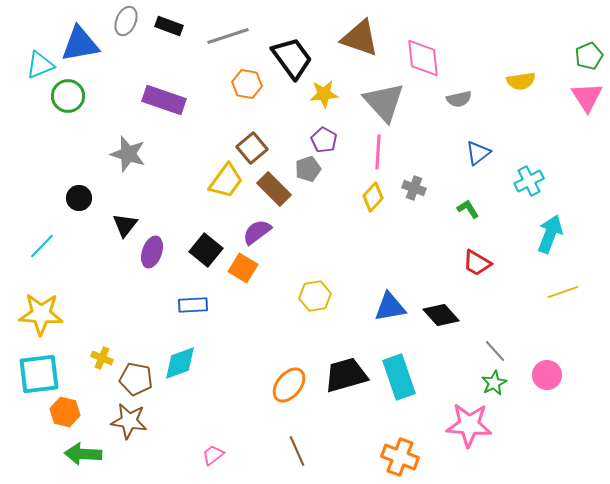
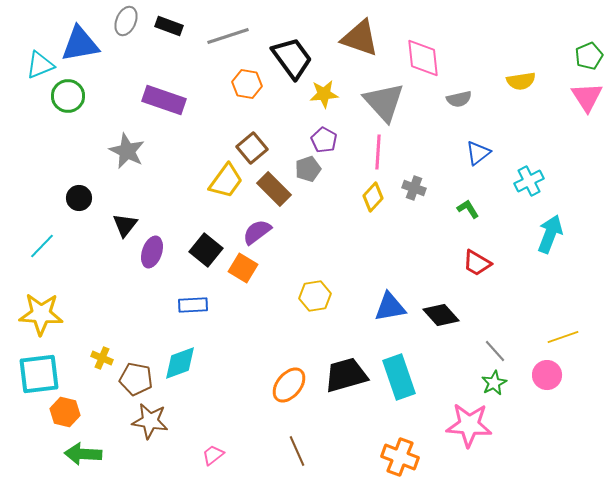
gray star at (128, 154): moved 1 px left, 3 px up; rotated 9 degrees clockwise
yellow line at (563, 292): moved 45 px down
brown star at (129, 421): moved 21 px right
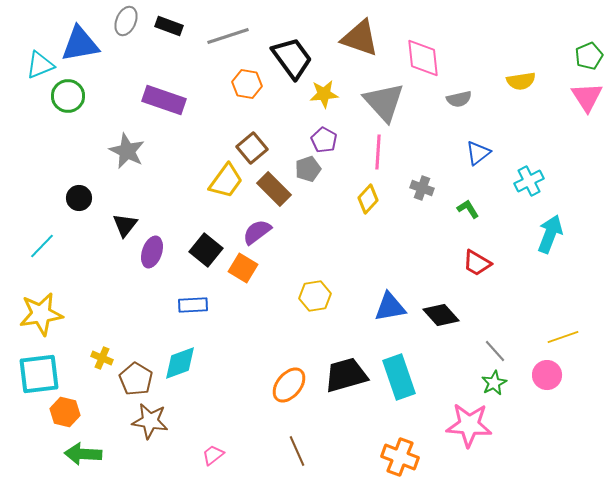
gray cross at (414, 188): moved 8 px right
yellow diamond at (373, 197): moved 5 px left, 2 px down
yellow star at (41, 314): rotated 12 degrees counterclockwise
brown pentagon at (136, 379): rotated 20 degrees clockwise
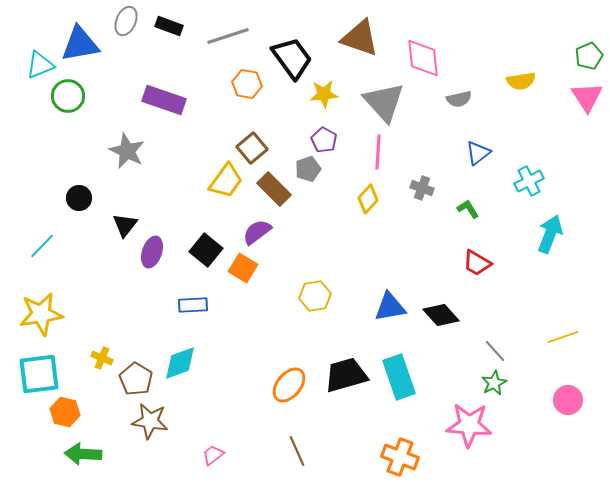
pink circle at (547, 375): moved 21 px right, 25 px down
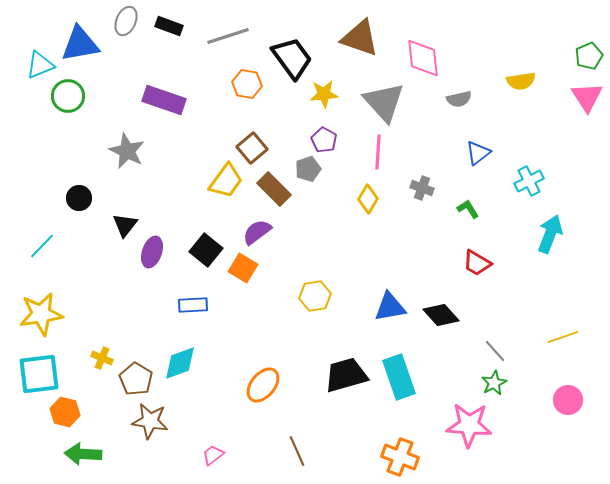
yellow diamond at (368, 199): rotated 12 degrees counterclockwise
orange ellipse at (289, 385): moved 26 px left
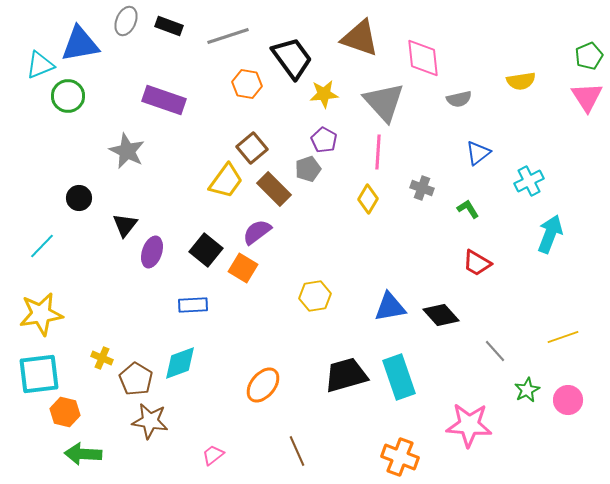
green star at (494, 383): moved 33 px right, 7 px down
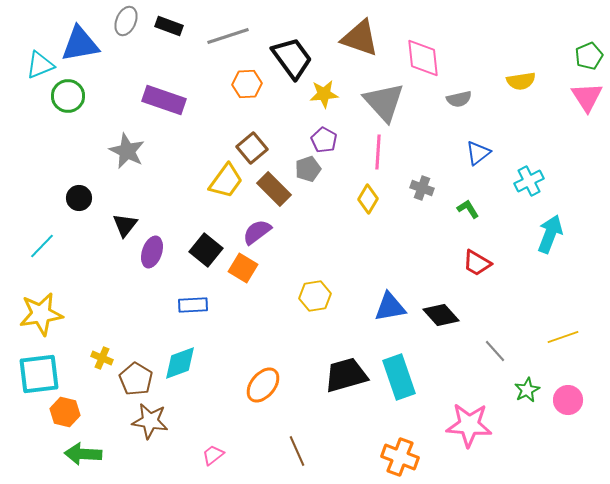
orange hexagon at (247, 84): rotated 12 degrees counterclockwise
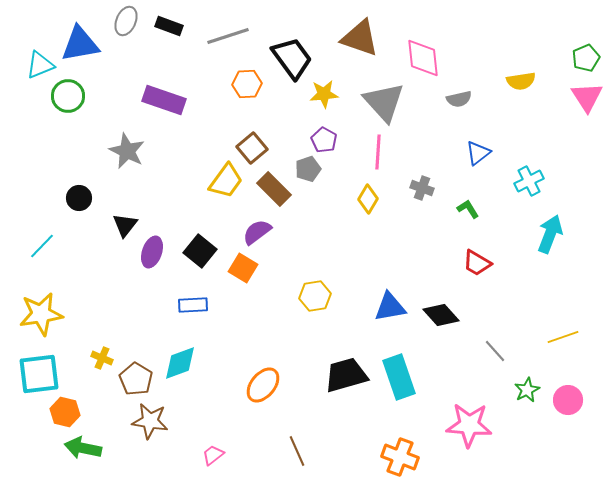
green pentagon at (589, 56): moved 3 px left, 2 px down
black square at (206, 250): moved 6 px left, 1 px down
green arrow at (83, 454): moved 6 px up; rotated 9 degrees clockwise
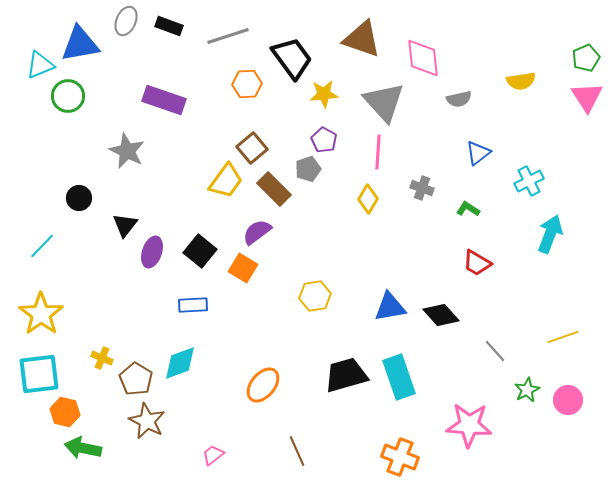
brown triangle at (360, 38): moved 2 px right, 1 px down
green L-shape at (468, 209): rotated 25 degrees counterclockwise
yellow star at (41, 314): rotated 27 degrees counterclockwise
brown star at (150, 421): moved 3 px left; rotated 18 degrees clockwise
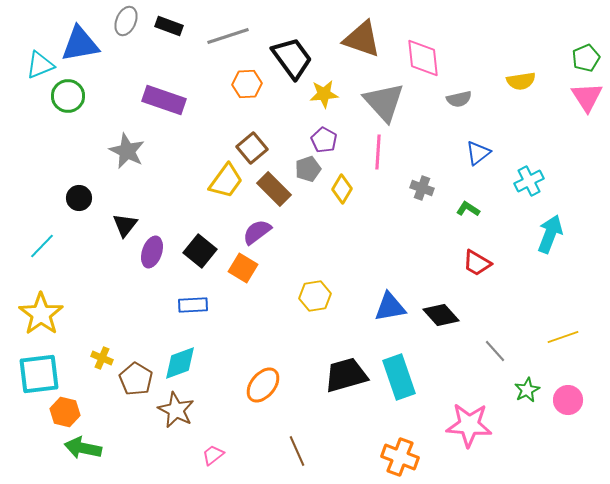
yellow diamond at (368, 199): moved 26 px left, 10 px up
brown star at (147, 421): moved 29 px right, 11 px up
